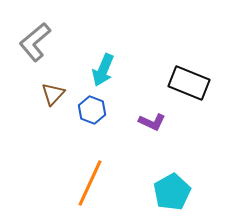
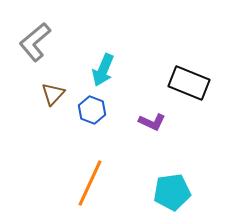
cyan pentagon: rotated 21 degrees clockwise
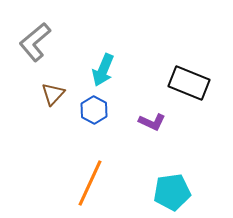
blue hexagon: moved 2 px right; rotated 8 degrees clockwise
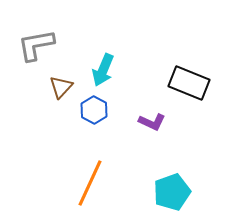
gray L-shape: moved 1 px right, 3 px down; rotated 30 degrees clockwise
brown triangle: moved 8 px right, 7 px up
cyan pentagon: rotated 12 degrees counterclockwise
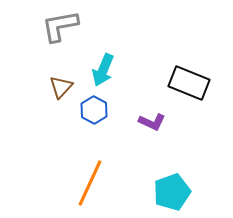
gray L-shape: moved 24 px right, 19 px up
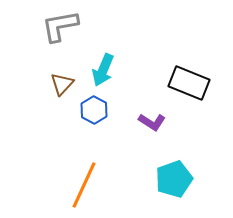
brown triangle: moved 1 px right, 3 px up
purple L-shape: rotated 8 degrees clockwise
orange line: moved 6 px left, 2 px down
cyan pentagon: moved 2 px right, 13 px up
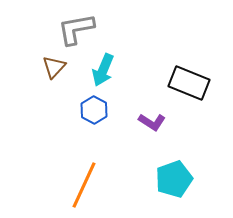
gray L-shape: moved 16 px right, 3 px down
brown triangle: moved 8 px left, 17 px up
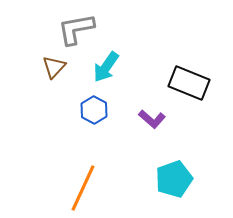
cyan arrow: moved 3 px right, 3 px up; rotated 12 degrees clockwise
purple L-shape: moved 3 px up; rotated 8 degrees clockwise
orange line: moved 1 px left, 3 px down
